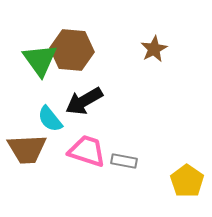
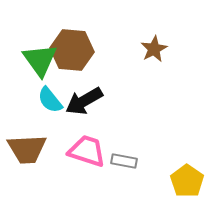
cyan semicircle: moved 19 px up
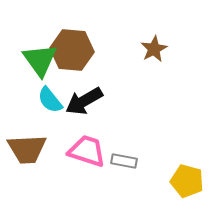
yellow pentagon: rotated 20 degrees counterclockwise
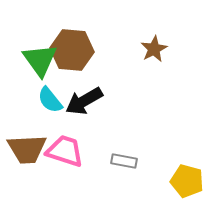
pink trapezoid: moved 22 px left
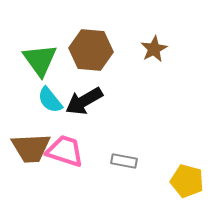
brown hexagon: moved 19 px right
brown trapezoid: moved 4 px right, 1 px up
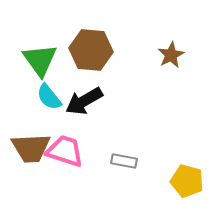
brown star: moved 17 px right, 6 px down
cyan semicircle: moved 1 px left, 3 px up
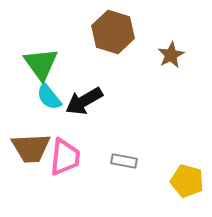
brown hexagon: moved 22 px right, 18 px up; rotated 12 degrees clockwise
green triangle: moved 1 px right, 4 px down
pink trapezoid: moved 6 px down; rotated 78 degrees clockwise
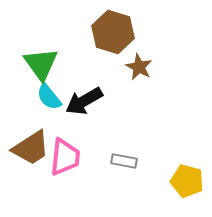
brown star: moved 32 px left, 12 px down; rotated 16 degrees counterclockwise
brown trapezoid: rotated 30 degrees counterclockwise
